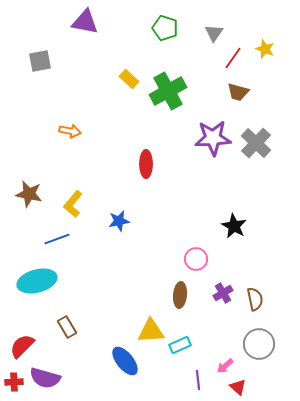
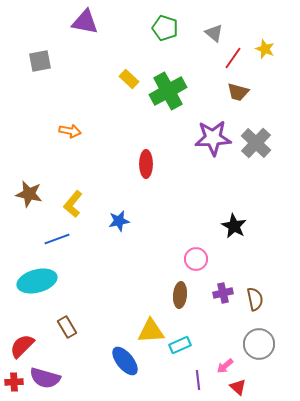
gray triangle: rotated 24 degrees counterclockwise
purple cross: rotated 18 degrees clockwise
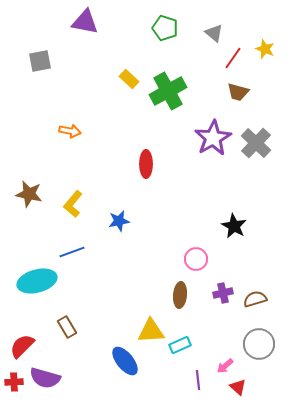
purple star: rotated 27 degrees counterclockwise
blue line: moved 15 px right, 13 px down
brown semicircle: rotated 95 degrees counterclockwise
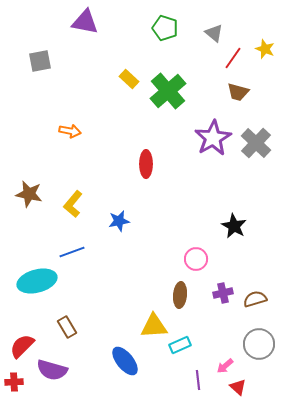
green cross: rotated 12 degrees counterclockwise
yellow triangle: moved 3 px right, 5 px up
purple semicircle: moved 7 px right, 8 px up
